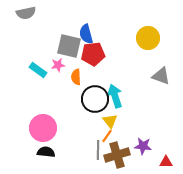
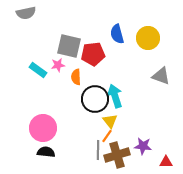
blue semicircle: moved 31 px right
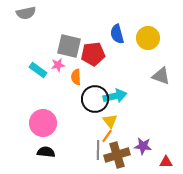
cyan arrow: rotated 95 degrees clockwise
pink circle: moved 5 px up
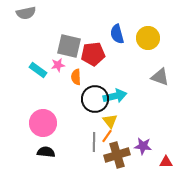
gray triangle: moved 1 px left, 1 px down
gray line: moved 4 px left, 8 px up
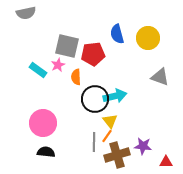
gray square: moved 2 px left
pink star: rotated 16 degrees counterclockwise
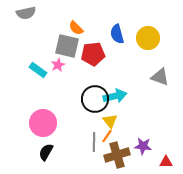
orange semicircle: moved 49 px up; rotated 42 degrees counterclockwise
black semicircle: rotated 66 degrees counterclockwise
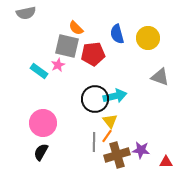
cyan rectangle: moved 1 px right, 1 px down
purple star: moved 2 px left, 4 px down
black semicircle: moved 5 px left
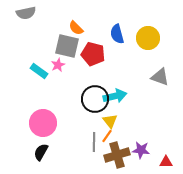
red pentagon: rotated 20 degrees clockwise
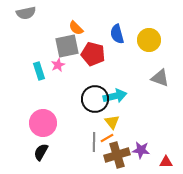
yellow circle: moved 1 px right, 2 px down
gray square: rotated 25 degrees counterclockwise
cyan rectangle: rotated 36 degrees clockwise
gray triangle: moved 1 px down
yellow triangle: moved 2 px right, 1 px down
orange line: moved 2 px down; rotated 24 degrees clockwise
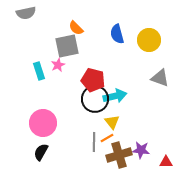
red pentagon: moved 26 px down
brown cross: moved 2 px right
